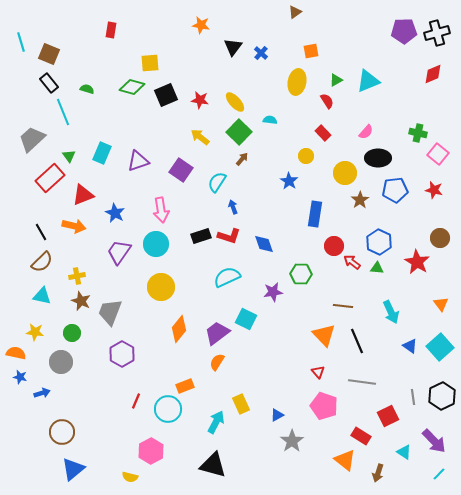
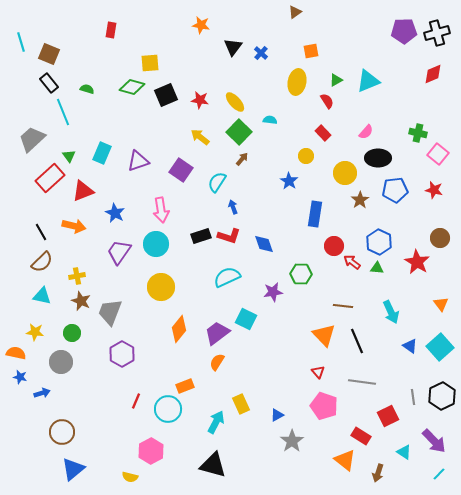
red triangle at (83, 195): moved 4 px up
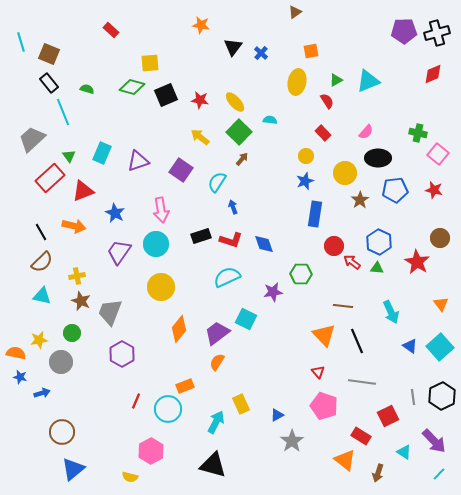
red rectangle at (111, 30): rotated 56 degrees counterclockwise
blue star at (289, 181): moved 16 px right; rotated 18 degrees clockwise
red L-shape at (229, 236): moved 2 px right, 4 px down
yellow star at (35, 332): moved 4 px right, 8 px down; rotated 18 degrees counterclockwise
